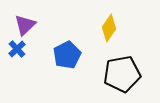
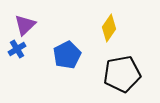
blue cross: rotated 12 degrees clockwise
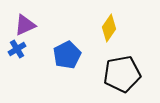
purple triangle: rotated 20 degrees clockwise
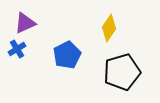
purple triangle: moved 2 px up
black pentagon: moved 2 px up; rotated 6 degrees counterclockwise
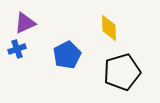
yellow diamond: rotated 36 degrees counterclockwise
blue cross: rotated 12 degrees clockwise
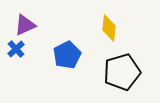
purple triangle: moved 2 px down
yellow diamond: rotated 8 degrees clockwise
blue cross: moved 1 px left; rotated 24 degrees counterclockwise
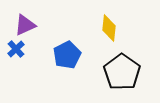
black pentagon: rotated 21 degrees counterclockwise
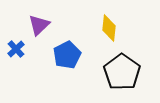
purple triangle: moved 14 px right; rotated 20 degrees counterclockwise
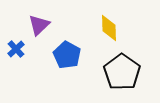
yellow diamond: rotated 8 degrees counterclockwise
blue pentagon: rotated 16 degrees counterclockwise
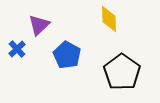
yellow diamond: moved 9 px up
blue cross: moved 1 px right
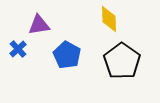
purple triangle: rotated 35 degrees clockwise
blue cross: moved 1 px right
black pentagon: moved 11 px up
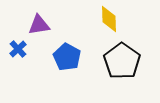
blue pentagon: moved 2 px down
